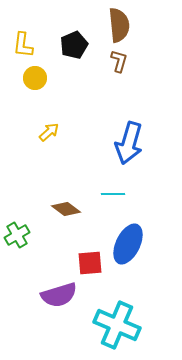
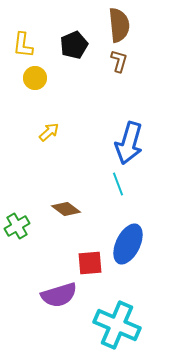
cyan line: moved 5 px right, 10 px up; rotated 70 degrees clockwise
green cross: moved 9 px up
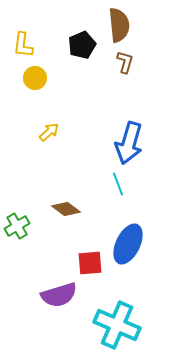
black pentagon: moved 8 px right
brown L-shape: moved 6 px right, 1 px down
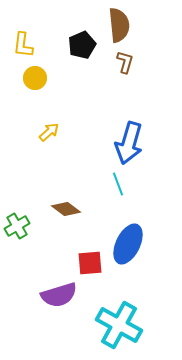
cyan cross: moved 2 px right; rotated 6 degrees clockwise
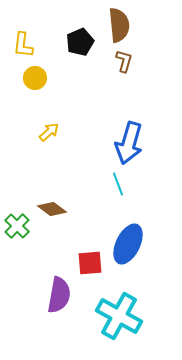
black pentagon: moved 2 px left, 3 px up
brown L-shape: moved 1 px left, 1 px up
brown diamond: moved 14 px left
green cross: rotated 15 degrees counterclockwise
purple semicircle: rotated 63 degrees counterclockwise
cyan cross: moved 9 px up
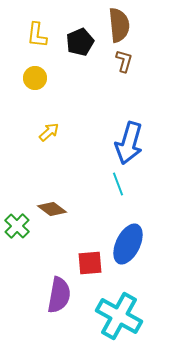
yellow L-shape: moved 14 px right, 10 px up
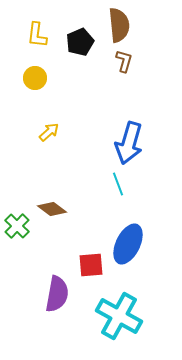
red square: moved 1 px right, 2 px down
purple semicircle: moved 2 px left, 1 px up
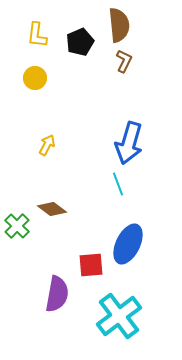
brown L-shape: rotated 10 degrees clockwise
yellow arrow: moved 2 px left, 13 px down; rotated 20 degrees counterclockwise
cyan cross: rotated 24 degrees clockwise
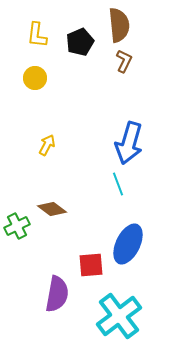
green cross: rotated 20 degrees clockwise
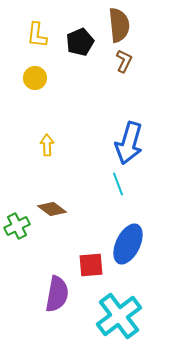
yellow arrow: rotated 30 degrees counterclockwise
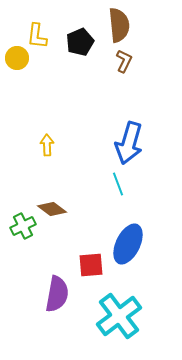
yellow L-shape: moved 1 px down
yellow circle: moved 18 px left, 20 px up
green cross: moved 6 px right
